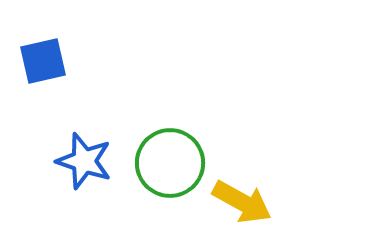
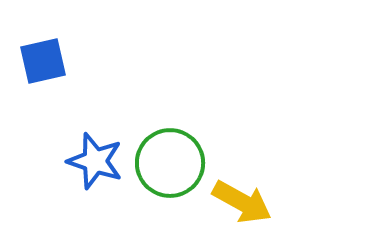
blue star: moved 11 px right
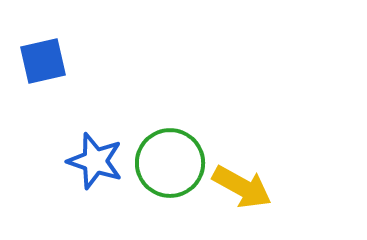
yellow arrow: moved 15 px up
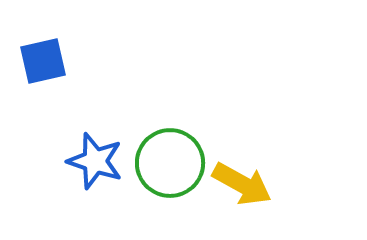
yellow arrow: moved 3 px up
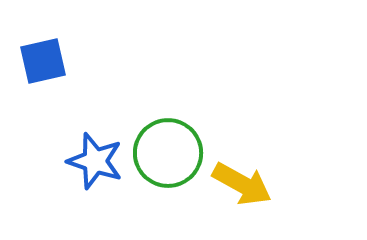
green circle: moved 2 px left, 10 px up
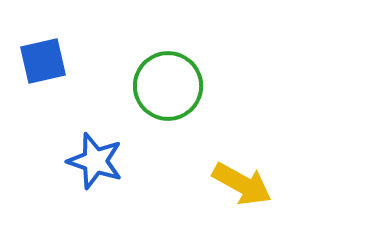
green circle: moved 67 px up
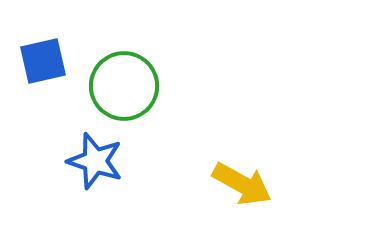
green circle: moved 44 px left
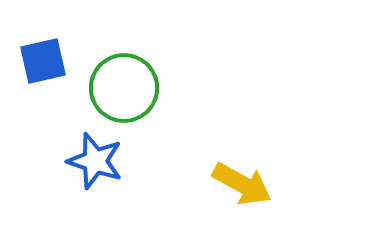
green circle: moved 2 px down
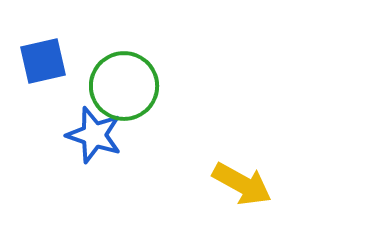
green circle: moved 2 px up
blue star: moved 1 px left, 26 px up
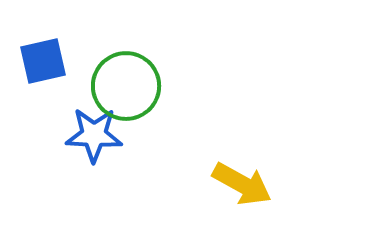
green circle: moved 2 px right
blue star: rotated 16 degrees counterclockwise
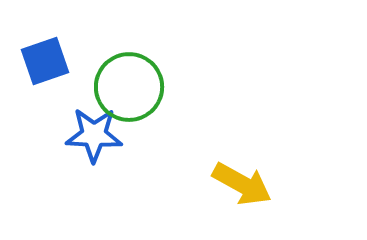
blue square: moved 2 px right; rotated 6 degrees counterclockwise
green circle: moved 3 px right, 1 px down
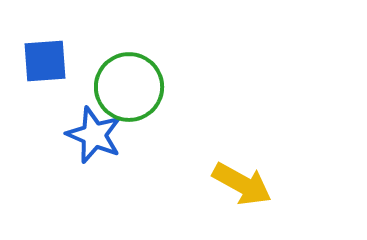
blue square: rotated 15 degrees clockwise
blue star: rotated 20 degrees clockwise
